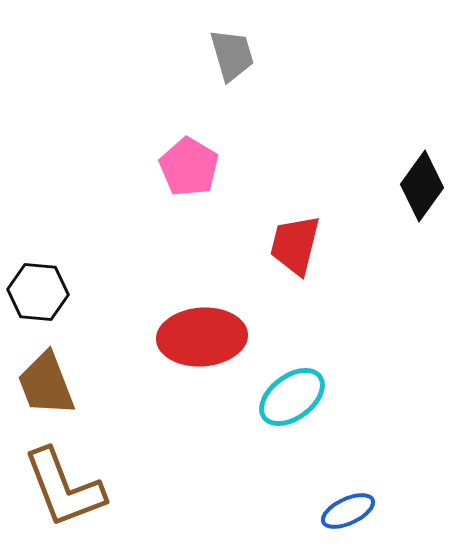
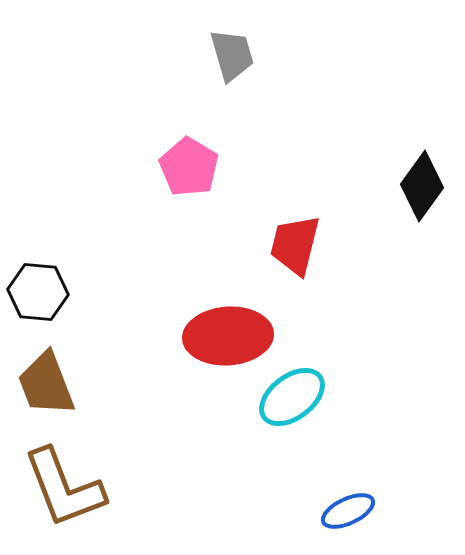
red ellipse: moved 26 px right, 1 px up
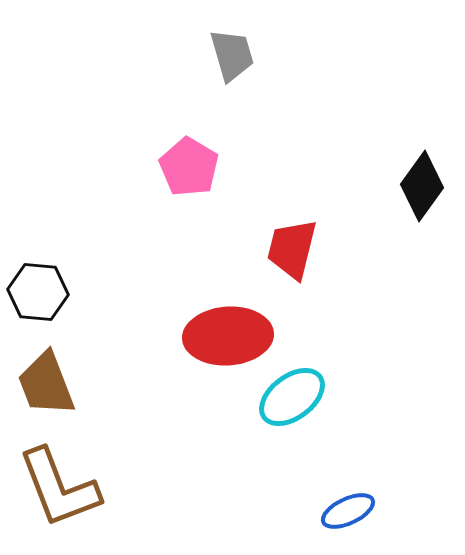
red trapezoid: moved 3 px left, 4 px down
brown L-shape: moved 5 px left
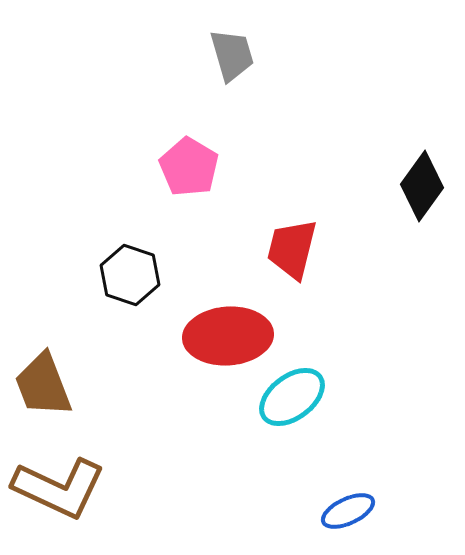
black hexagon: moved 92 px right, 17 px up; rotated 14 degrees clockwise
brown trapezoid: moved 3 px left, 1 px down
brown L-shape: rotated 44 degrees counterclockwise
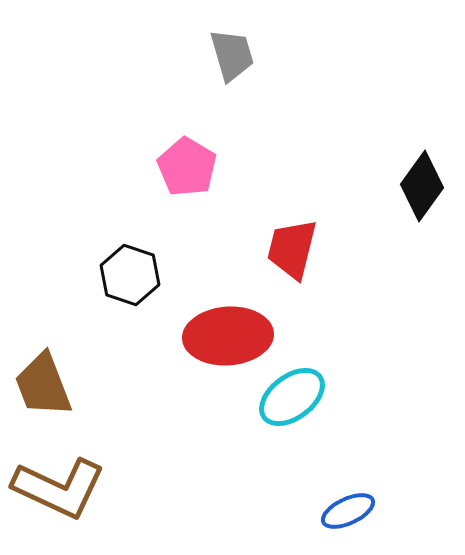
pink pentagon: moved 2 px left
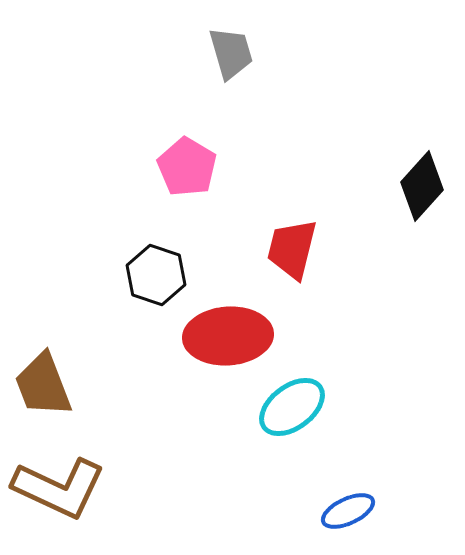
gray trapezoid: moved 1 px left, 2 px up
black diamond: rotated 6 degrees clockwise
black hexagon: moved 26 px right
cyan ellipse: moved 10 px down
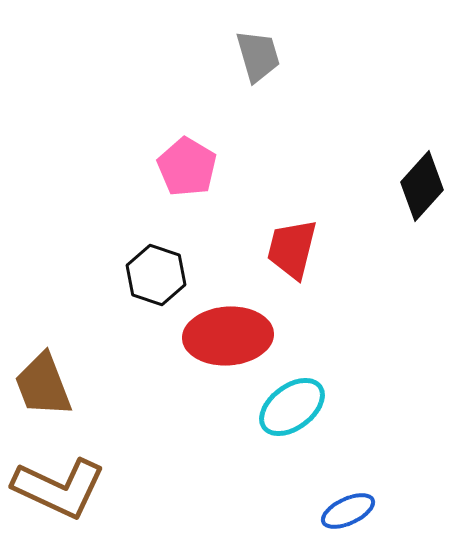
gray trapezoid: moved 27 px right, 3 px down
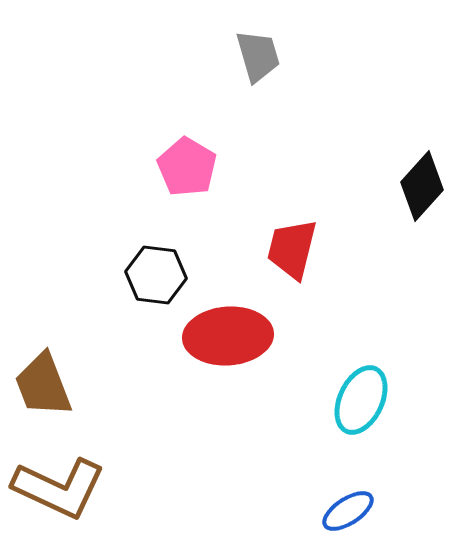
black hexagon: rotated 12 degrees counterclockwise
cyan ellipse: moved 69 px right, 7 px up; rotated 28 degrees counterclockwise
blue ellipse: rotated 8 degrees counterclockwise
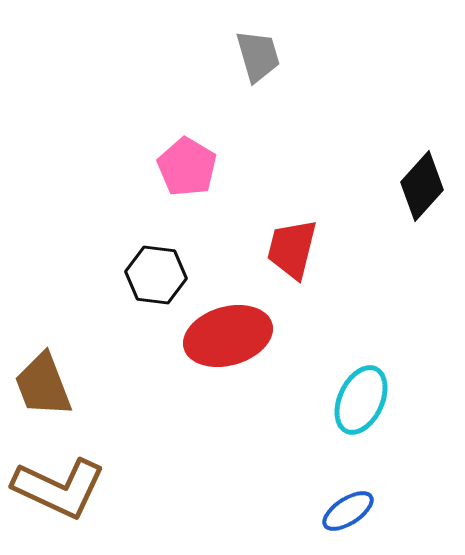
red ellipse: rotated 12 degrees counterclockwise
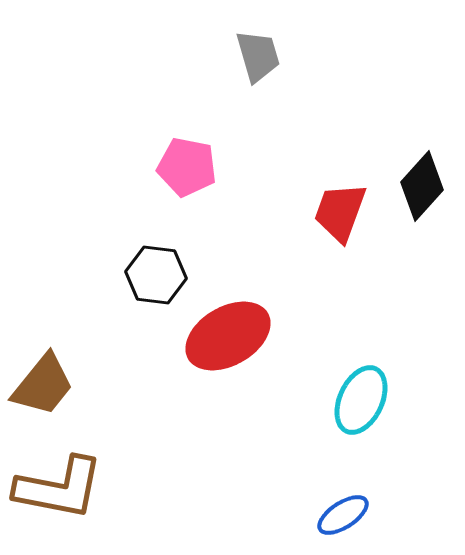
pink pentagon: rotated 20 degrees counterclockwise
red trapezoid: moved 48 px right, 37 px up; rotated 6 degrees clockwise
red ellipse: rotated 14 degrees counterclockwise
brown trapezoid: rotated 120 degrees counterclockwise
brown L-shape: rotated 14 degrees counterclockwise
blue ellipse: moved 5 px left, 4 px down
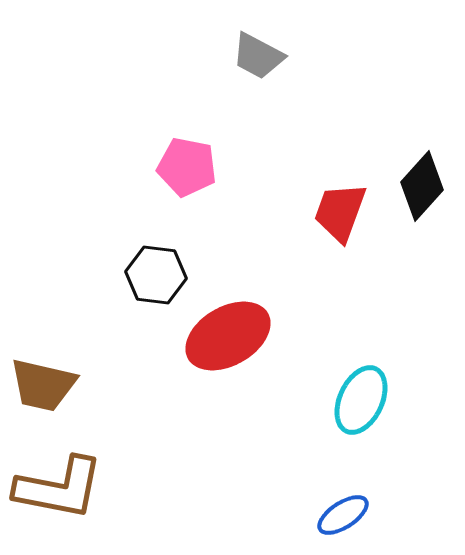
gray trapezoid: rotated 134 degrees clockwise
brown trapezoid: rotated 64 degrees clockwise
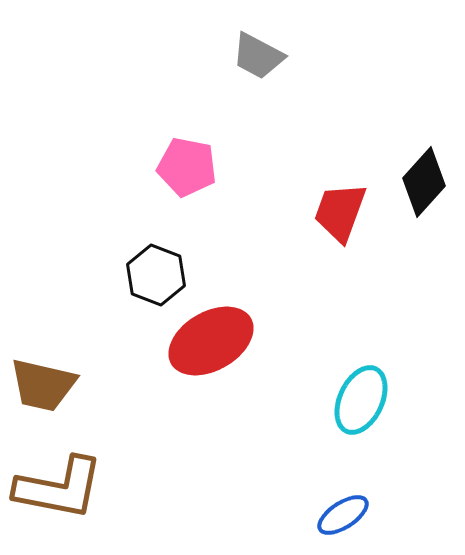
black diamond: moved 2 px right, 4 px up
black hexagon: rotated 14 degrees clockwise
red ellipse: moved 17 px left, 5 px down
